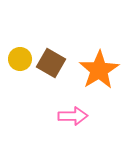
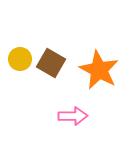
orange star: rotated 12 degrees counterclockwise
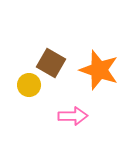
yellow circle: moved 9 px right, 26 px down
orange star: rotated 9 degrees counterclockwise
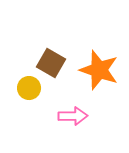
yellow circle: moved 3 px down
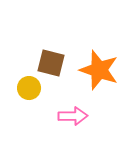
brown square: rotated 16 degrees counterclockwise
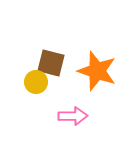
orange star: moved 2 px left, 1 px down
yellow circle: moved 7 px right, 6 px up
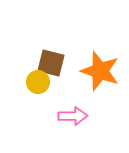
orange star: moved 3 px right
yellow circle: moved 2 px right
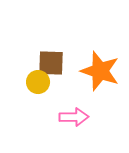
brown square: rotated 12 degrees counterclockwise
pink arrow: moved 1 px right, 1 px down
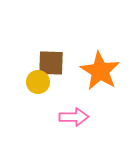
orange star: rotated 12 degrees clockwise
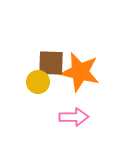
orange star: moved 20 px left, 1 px down; rotated 18 degrees counterclockwise
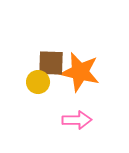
pink arrow: moved 3 px right, 3 px down
